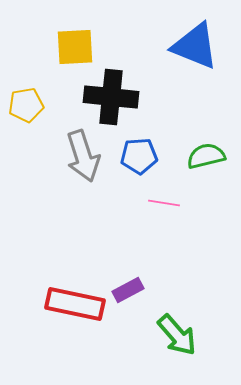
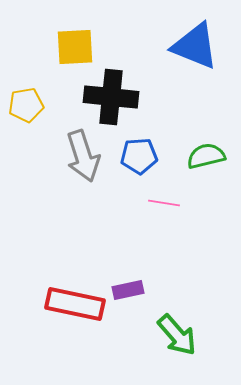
purple rectangle: rotated 16 degrees clockwise
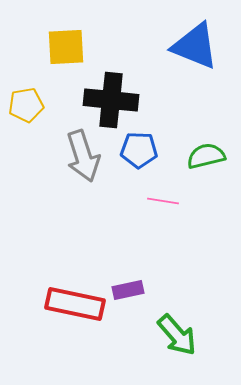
yellow square: moved 9 px left
black cross: moved 3 px down
blue pentagon: moved 6 px up; rotated 6 degrees clockwise
pink line: moved 1 px left, 2 px up
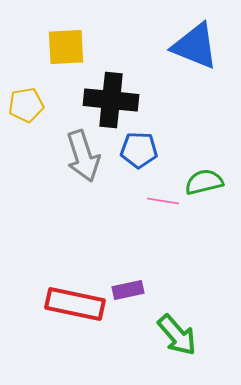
green semicircle: moved 2 px left, 26 px down
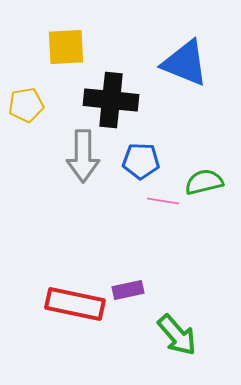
blue triangle: moved 10 px left, 17 px down
blue pentagon: moved 2 px right, 11 px down
gray arrow: rotated 18 degrees clockwise
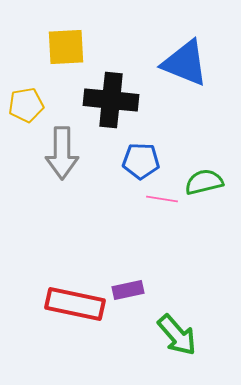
gray arrow: moved 21 px left, 3 px up
pink line: moved 1 px left, 2 px up
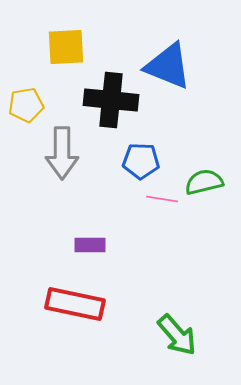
blue triangle: moved 17 px left, 3 px down
purple rectangle: moved 38 px left, 45 px up; rotated 12 degrees clockwise
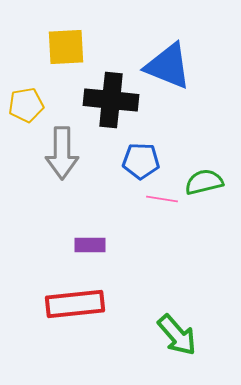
red rectangle: rotated 18 degrees counterclockwise
